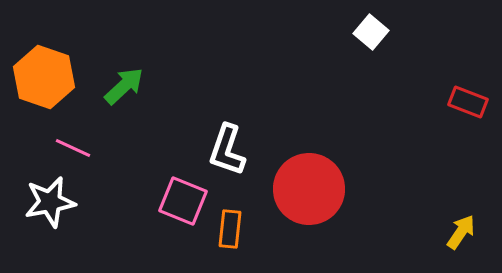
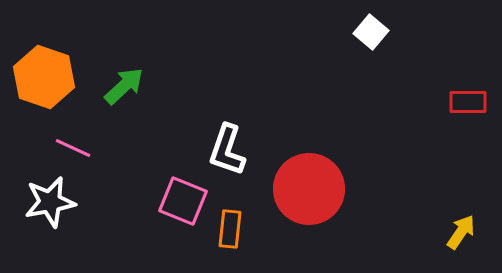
red rectangle: rotated 21 degrees counterclockwise
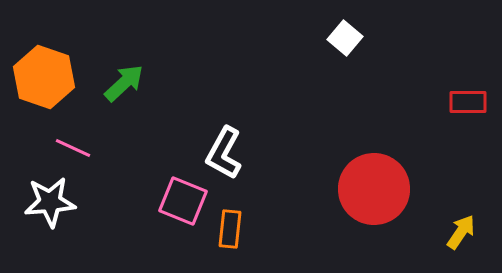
white square: moved 26 px left, 6 px down
green arrow: moved 3 px up
white L-shape: moved 3 px left, 3 px down; rotated 10 degrees clockwise
red circle: moved 65 px right
white star: rotated 6 degrees clockwise
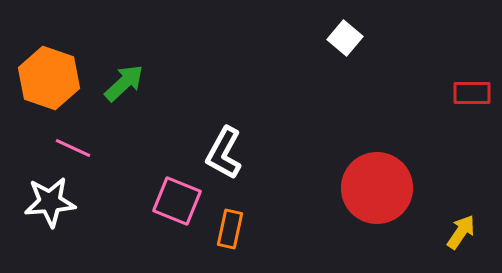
orange hexagon: moved 5 px right, 1 px down
red rectangle: moved 4 px right, 9 px up
red circle: moved 3 px right, 1 px up
pink square: moved 6 px left
orange rectangle: rotated 6 degrees clockwise
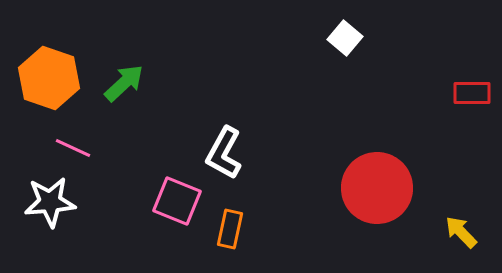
yellow arrow: rotated 78 degrees counterclockwise
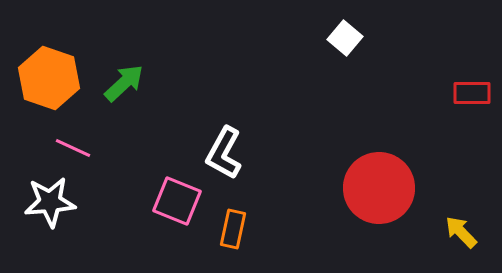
red circle: moved 2 px right
orange rectangle: moved 3 px right
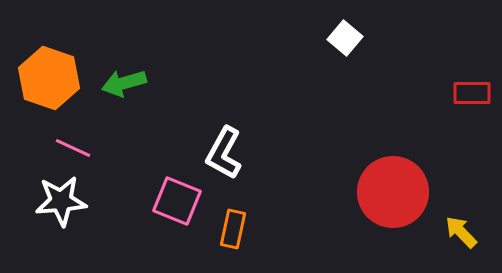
green arrow: rotated 153 degrees counterclockwise
red circle: moved 14 px right, 4 px down
white star: moved 11 px right, 1 px up
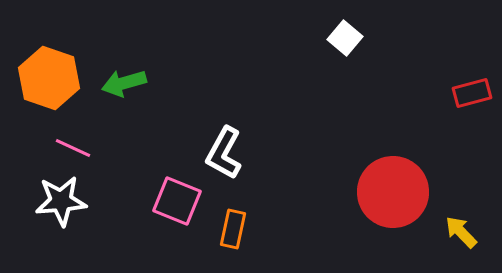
red rectangle: rotated 15 degrees counterclockwise
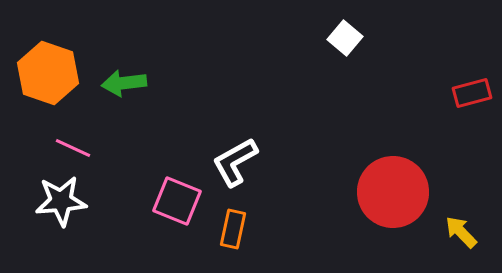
orange hexagon: moved 1 px left, 5 px up
green arrow: rotated 9 degrees clockwise
white L-shape: moved 11 px right, 9 px down; rotated 32 degrees clockwise
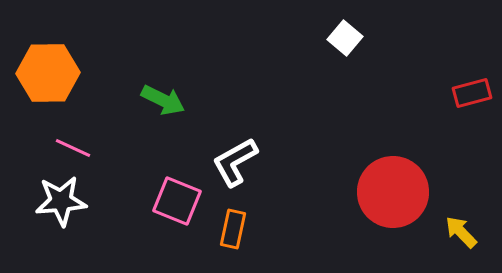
orange hexagon: rotated 20 degrees counterclockwise
green arrow: moved 39 px right, 17 px down; rotated 147 degrees counterclockwise
